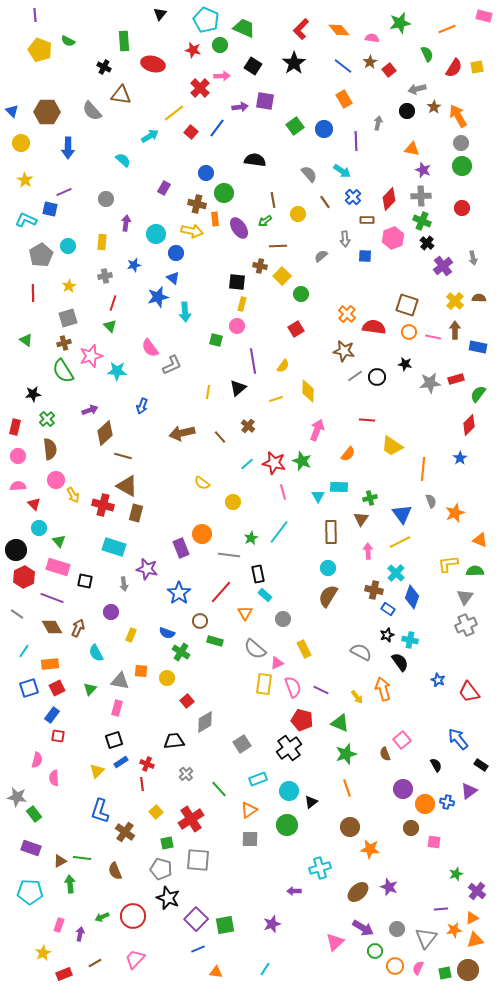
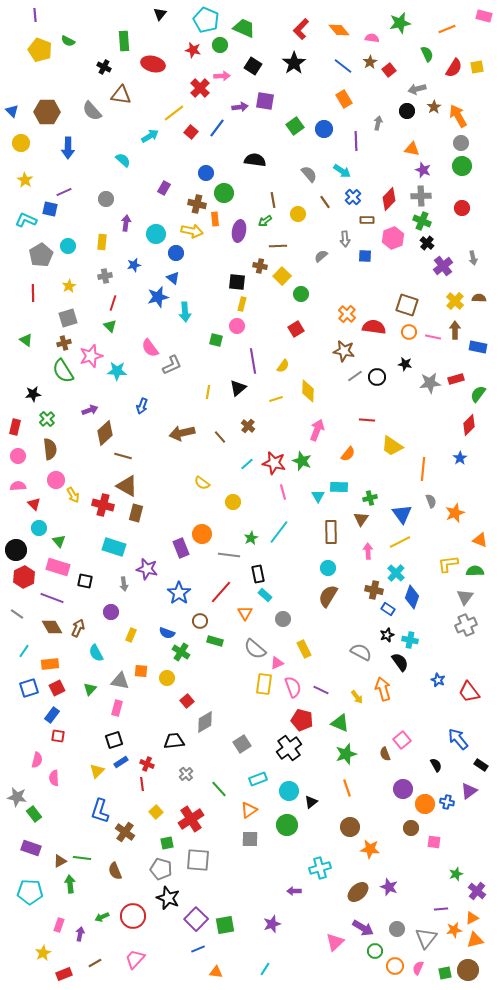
purple ellipse at (239, 228): moved 3 px down; rotated 45 degrees clockwise
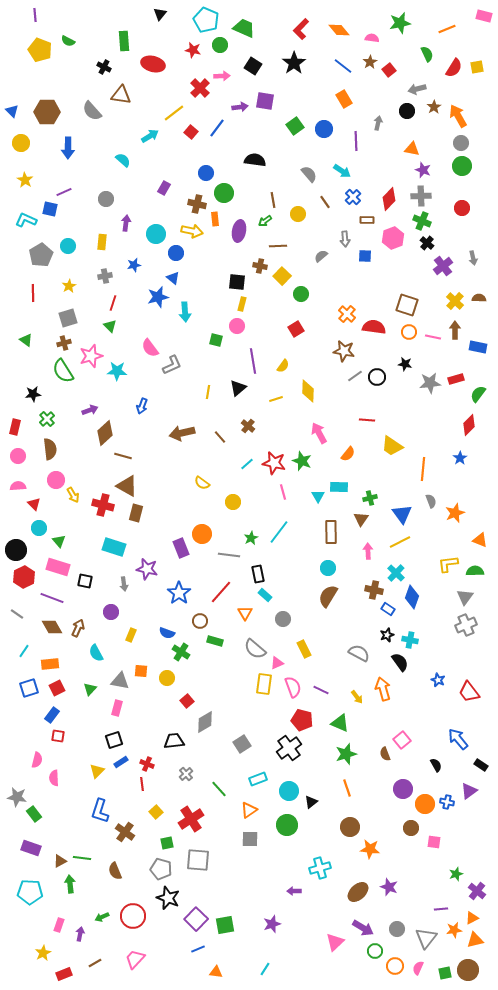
pink arrow at (317, 430): moved 2 px right, 3 px down; rotated 50 degrees counterclockwise
gray semicircle at (361, 652): moved 2 px left, 1 px down
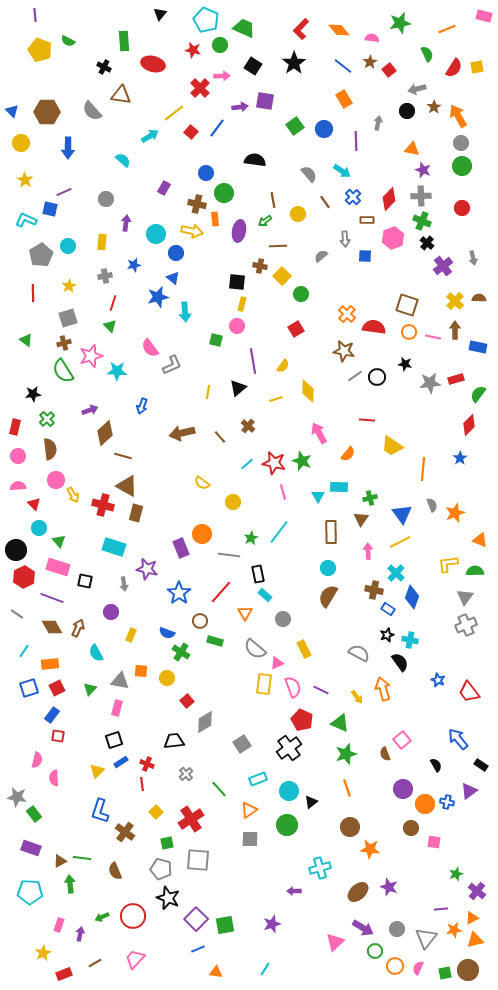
gray semicircle at (431, 501): moved 1 px right, 4 px down
red pentagon at (302, 720): rotated 10 degrees clockwise
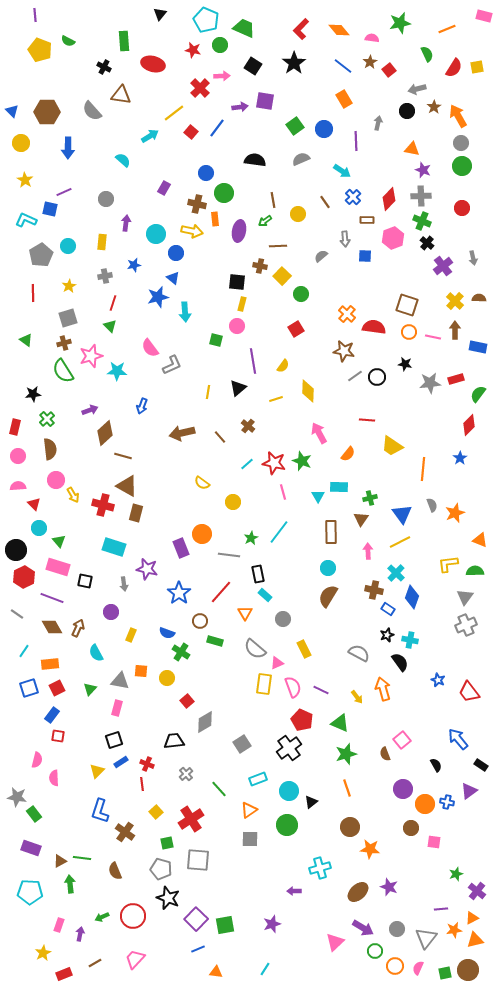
gray semicircle at (309, 174): moved 8 px left, 15 px up; rotated 72 degrees counterclockwise
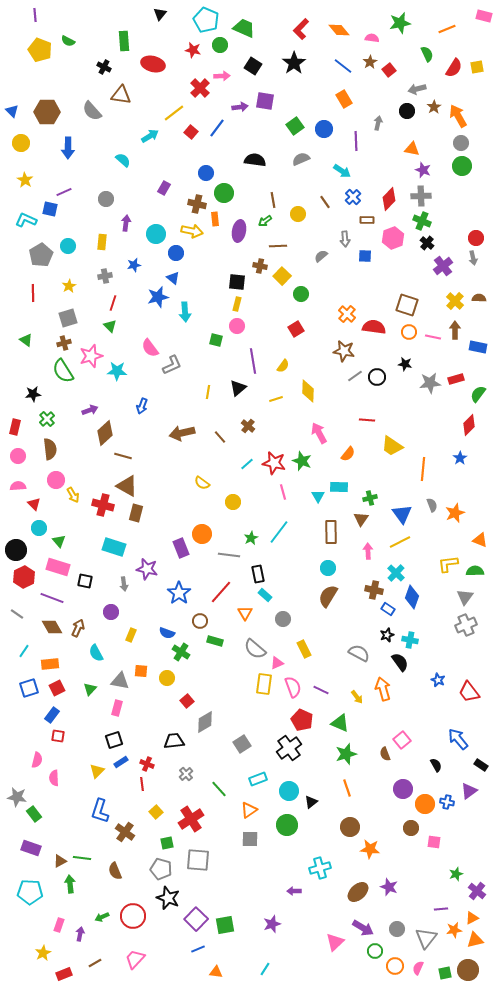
red circle at (462, 208): moved 14 px right, 30 px down
yellow rectangle at (242, 304): moved 5 px left
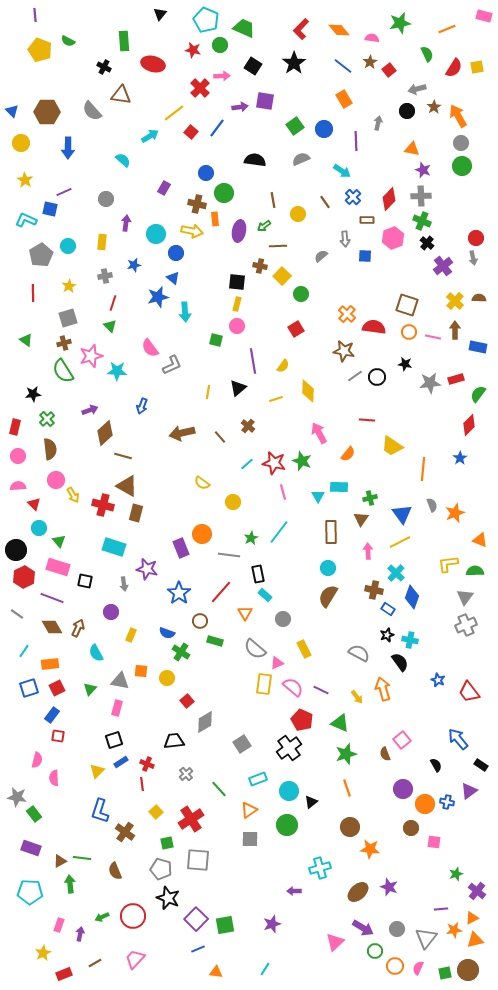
green arrow at (265, 221): moved 1 px left, 5 px down
pink semicircle at (293, 687): rotated 30 degrees counterclockwise
